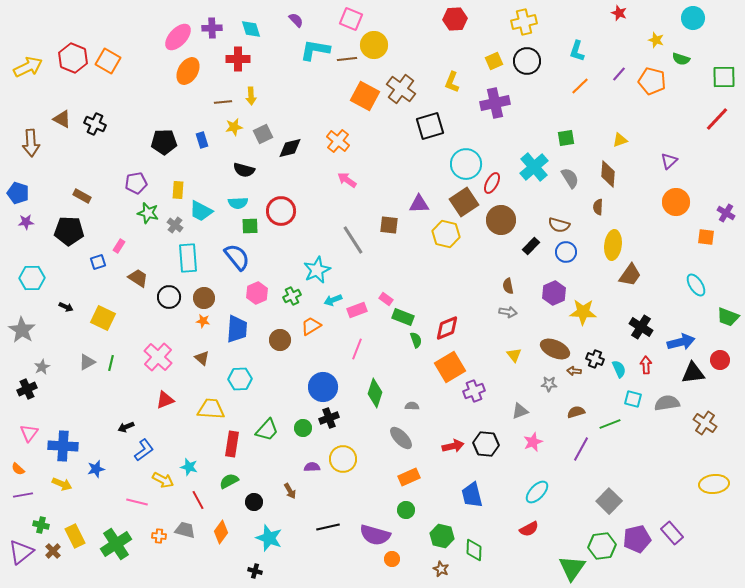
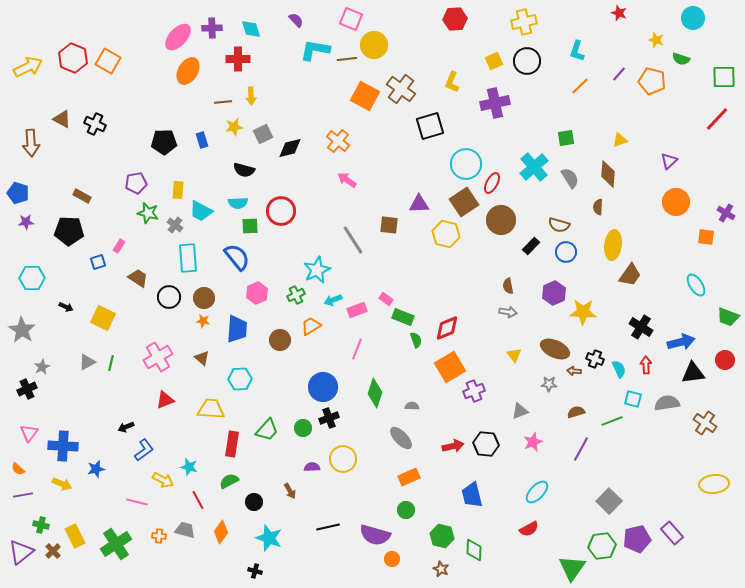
green cross at (292, 296): moved 4 px right, 1 px up
pink cross at (158, 357): rotated 16 degrees clockwise
red circle at (720, 360): moved 5 px right
green line at (610, 424): moved 2 px right, 3 px up
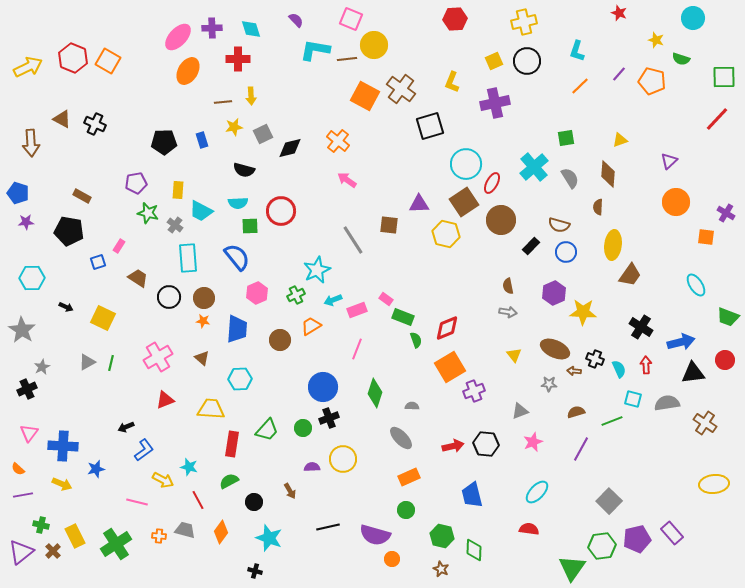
black pentagon at (69, 231): rotated 8 degrees clockwise
red semicircle at (529, 529): rotated 144 degrees counterclockwise
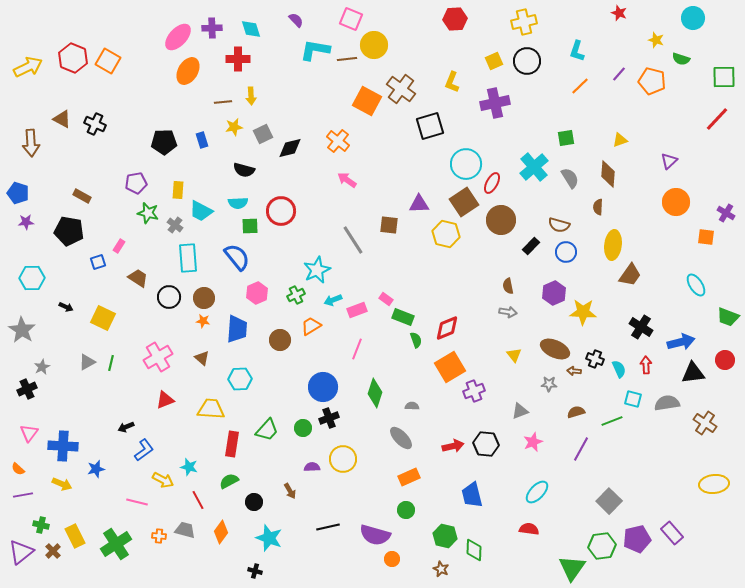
orange square at (365, 96): moved 2 px right, 5 px down
green hexagon at (442, 536): moved 3 px right
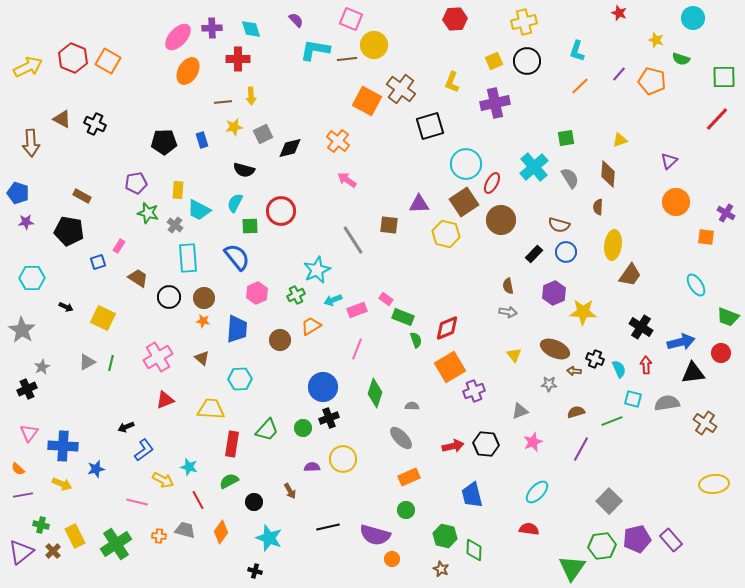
cyan semicircle at (238, 203): moved 3 px left; rotated 120 degrees clockwise
cyan trapezoid at (201, 211): moved 2 px left, 1 px up
black rectangle at (531, 246): moved 3 px right, 8 px down
red circle at (725, 360): moved 4 px left, 7 px up
purple rectangle at (672, 533): moved 1 px left, 7 px down
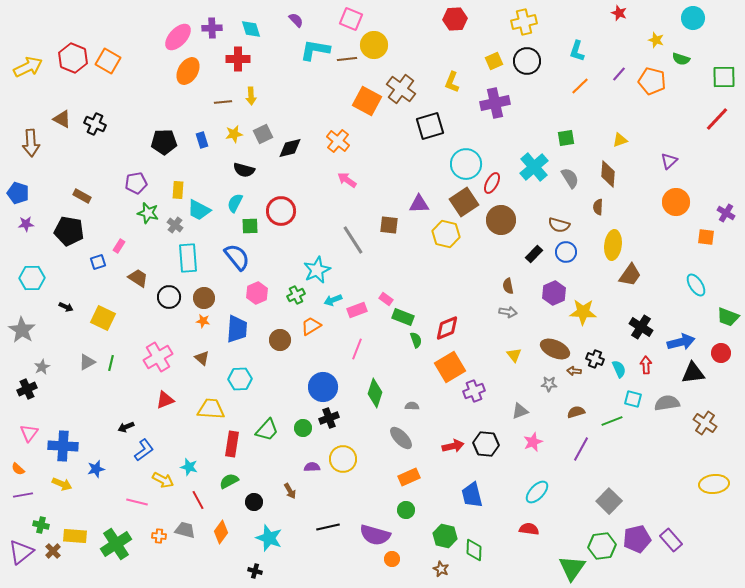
yellow star at (234, 127): moved 7 px down
purple star at (26, 222): moved 2 px down
yellow rectangle at (75, 536): rotated 60 degrees counterclockwise
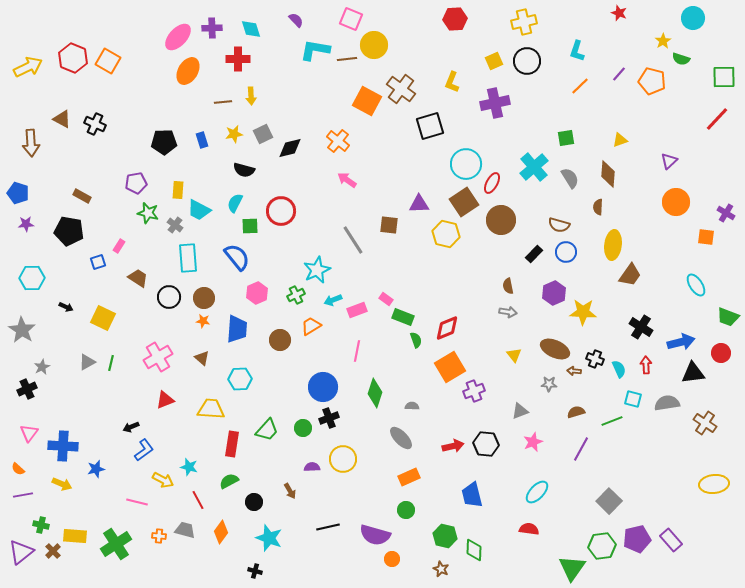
yellow star at (656, 40): moved 7 px right, 1 px down; rotated 21 degrees clockwise
pink line at (357, 349): moved 2 px down; rotated 10 degrees counterclockwise
black arrow at (126, 427): moved 5 px right
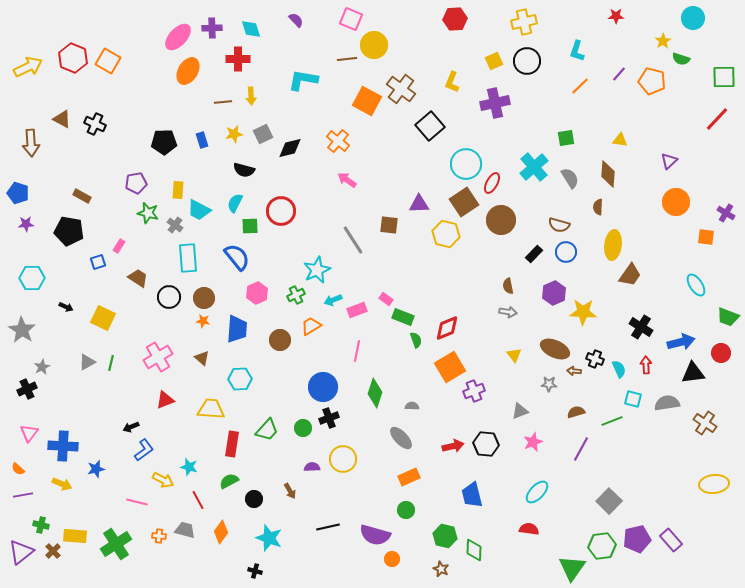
red star at (619, 13): moved 3 px left, 3 px down; rotated 21 degrees counterclockwise
cyan L-shape at (315, 50): moved 12 px left, 30 px down
black square at (430, 126): rotated 24 degrees counterclockwise
yellow triangle at (620, 140): rotated 28 degrees clockwise
black circle at (254, 502): moved 3 px up
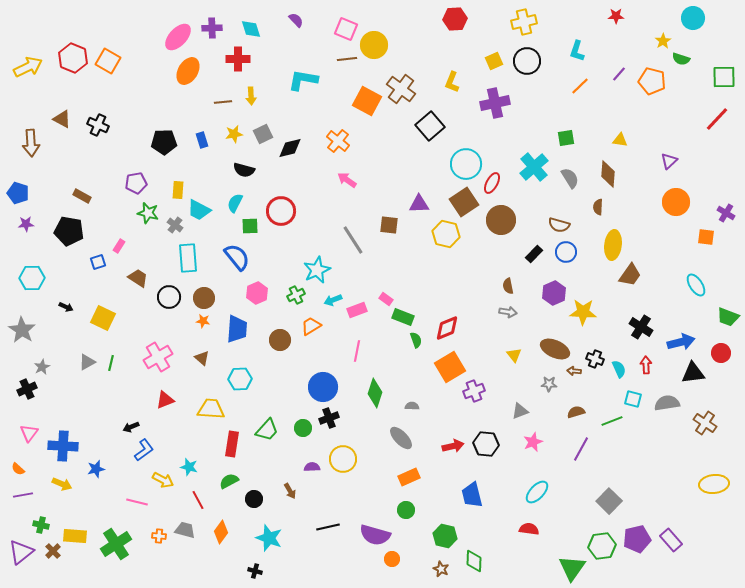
pink square at (351, 19): moved 5 px left, 10 px down
black cross at (95, 124): moved 3 px right, 1 px down
green diamond at (474, 550): moved 11 px down
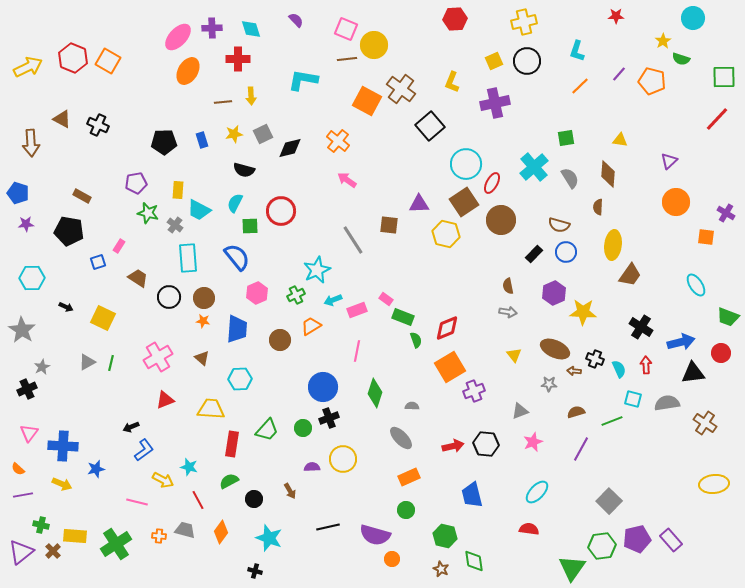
green diamond at (474, 561): rotated 10 degrees counterclockwise
